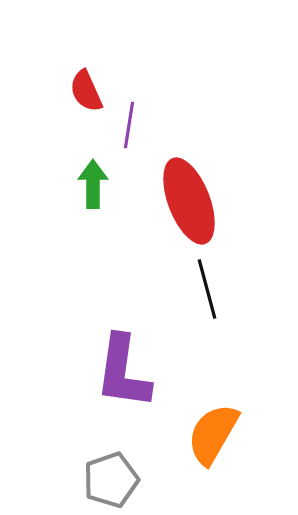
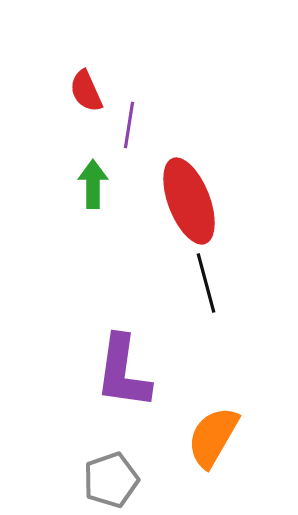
black line: moved 1 px left, 6 px up
orange semicircle: moved 3 px down
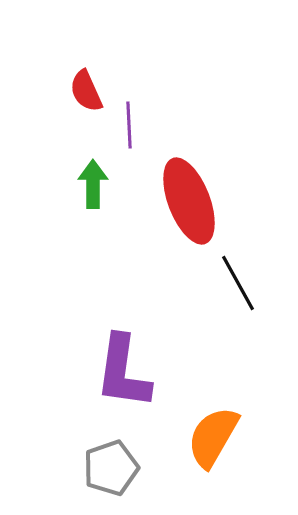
purple line: rotated 12 degrees counterclockwise
black line: moved 32 px right; rotated 14 degrees counterclockwise
gray pentagon: moved 12 px up
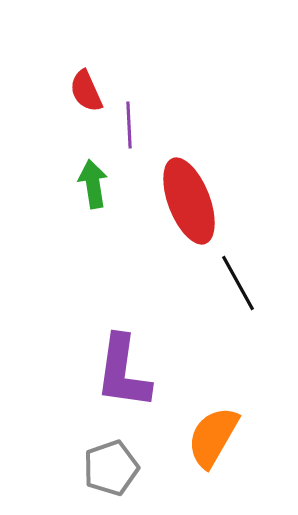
green arrow: rotated 9 degrees counterclockwise
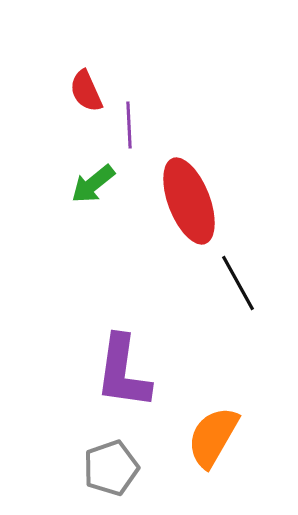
green arrow: rotated 120 degrees counterclockwise
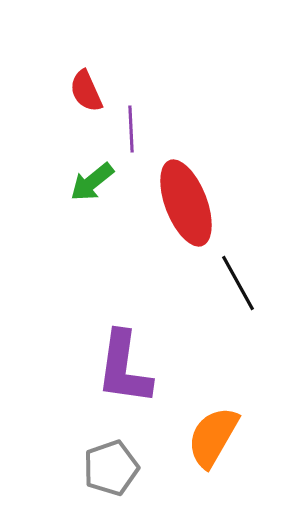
purple line: moved 2 px right, 4 px down
green arrow: moved 1 px left, 2 px up
red ellipse: moved 3 px left, 2 px down
purple L-shape: moved 1 px right, 4 px up
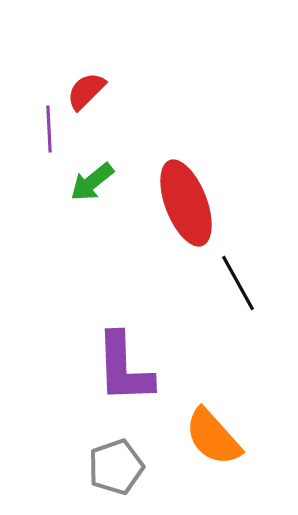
red semicircle: rotated 69 degrees clockwise
purple line: moved 82 px left
purple L-shape: rotated 10 degrees counterclockwise
orange semicircle: rotated 72 degrees counterclockwise
gray pentagon: moved 5 px right, 1 px up
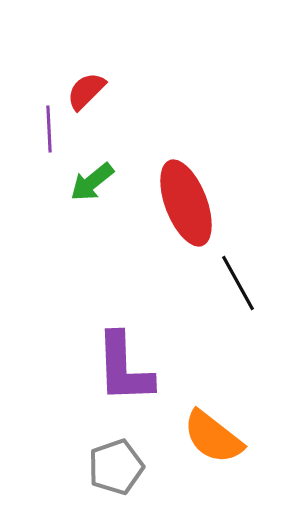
orange semicircle: rotated 10 degrees counterclockwise
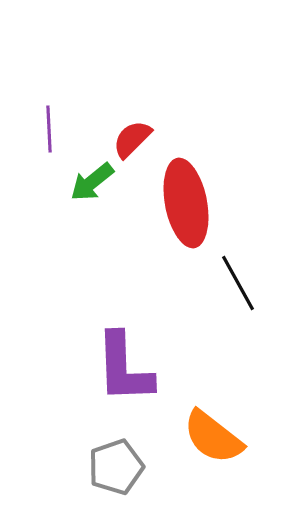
red semicircle: moved 46 px right, 48 px down
red ellipse: rotated 10 degrees clockwise
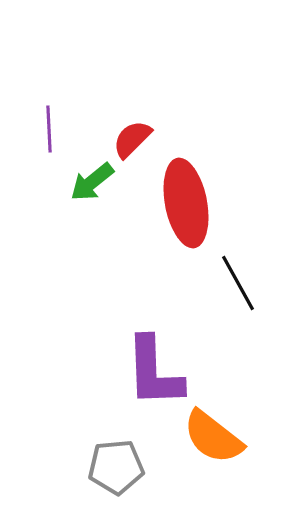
purple L-shape: moved 30 px right, 4 px down
gray pentagon: rotated 14 degrees clockwise
